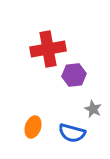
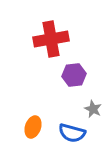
red cross: moved 3 px right, 10 px up
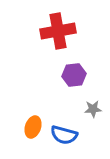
red cross: moved 7 px right, 8 px up
gray star: rotated 30 degrees counterclockwise
blue semicircle: moved 8 px left, 2 px down
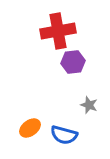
purple hexagon: moved 1 px left, 13 px up
gray star: moved 4 px left, 4 px up; rotated 24 degrees clockwise
orange ellipse: moved 3 px left, 1 px down; rotated 35 degrees clockwise
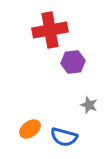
red cross: moved 8 px left, 1 px up
orange ellipse: moved 1 px down
blue semicircle: moved 2 px down
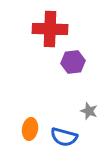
red cross: moved 1 px up; rotated 12 degrees clockwise
gray star: moved 6 px down
orange ellipse: rotated 45 degrees counterclockwise
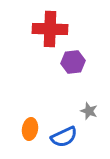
blue semicircle: rotated 40 degrees counterclockwise
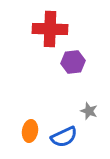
orange ellipse: moved 2 px down
